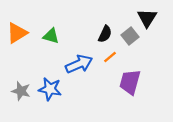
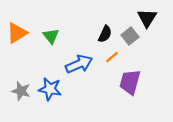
green triangle: rotated 36 degrees clockwise
orange line: moved 2 px right
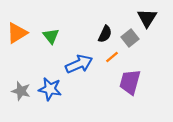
gray square: moved 2 px down
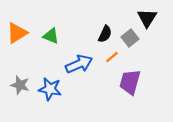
green triangle: rotated 30 degrees counterclockwise
gray star: moved 1 px left, 6 px up
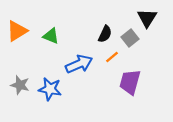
orange triangle: moved 2 px up
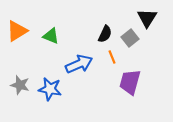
orange line: rotated 72 degrees counterclockwise
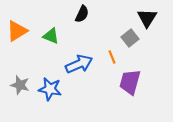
black semicircle: moved 23 px left, 20 px up
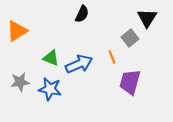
green triangle: moved 22 px down
gray star: moved 3 px up; rotated 24 degrees counterclockwise
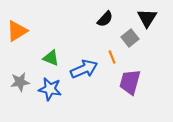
black semicircle: moved 23 px right, 5 px down; rotated 18 degrees clockwise
blue arrow: moved 5 px right, 5 px down
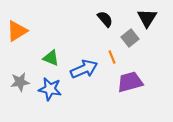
black semicircle: rotated 84 degrees counterclockwise
purple trapezoid: rotated 60 degrees clockwise
